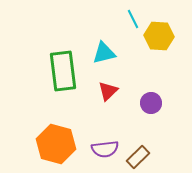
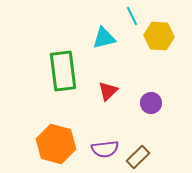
cyan line: moved 1 px left, 3 px up
cyan triangle: moved 15 px up
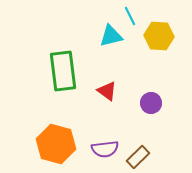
cyan line: moved 2 px left
cyan triangle: moved 7 px right, 2 px up
red triangle: moved 1 px left; rotated 40 degrees counterclockwise
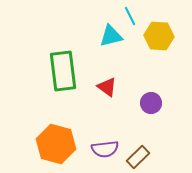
red triangle: moved 4 px up
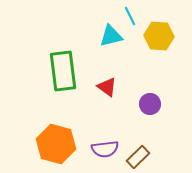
purple circle: moved 1 px left, 1 px down
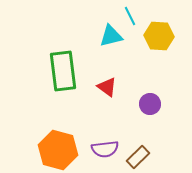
orange hexagon: moved 2 px right, 6 px down
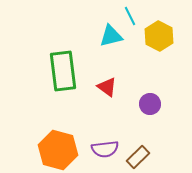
yellow hexagon: rotated 24 degrees clockwise
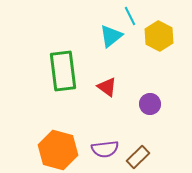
cyan triangle: rotated 25 degrees counterclockwise
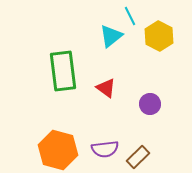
red triangle: moved 1 px left, 1 px down
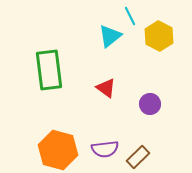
cyan triangle: moved 1 px left
green rectangle: moved 14 px left, 1 px up
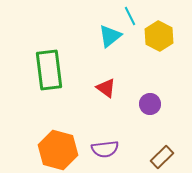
brown rectangle: moved 24 px right
